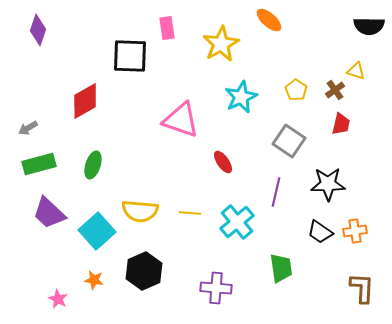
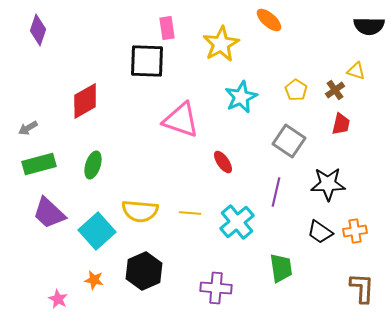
black square: moved 17 px right, 5 px down
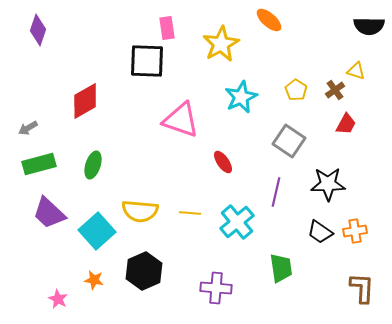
red trapezoid: moved 5 px right; rotated 15 degrees clockwise
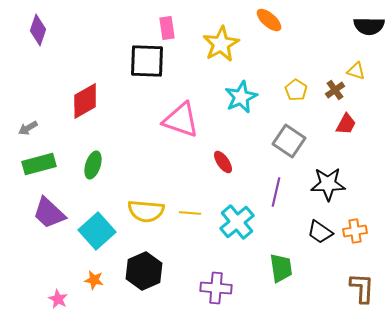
yellow semicircle: moved 6 px right
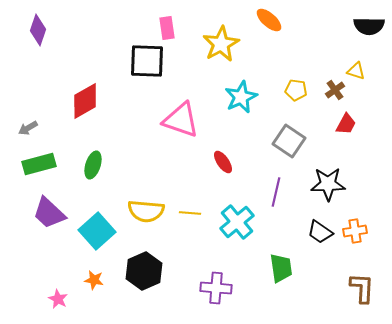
yellow pentagon: rotated 25 degrees counterclockwise
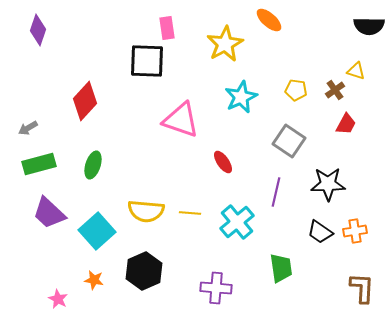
yellow star: moved 4 px right
red diamond: rotated 18 degrees counterclockwise
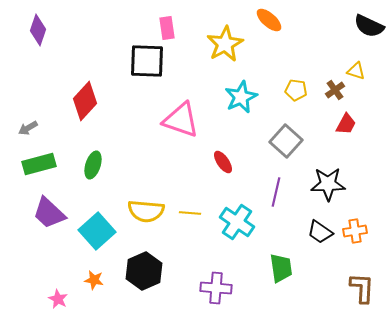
black semicircle: rotated 24 degrees clockwise
gray square: moved 3 px left; rotated 8 degrees clockwise
cyan cross: rotated 16 degrees counterclockwise
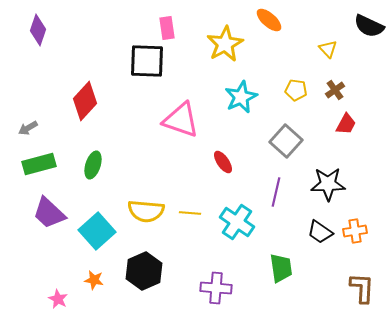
yellow triangle: moved 28 px left, 22 px up; rotated 30 degrees clockwise
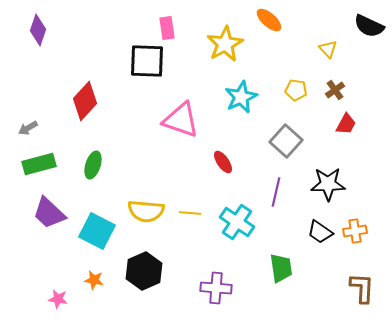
cyan square: rotated 21 degrees counterclockwise
pink star: rotated 18 degrees counterclockwise
